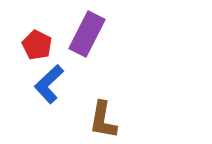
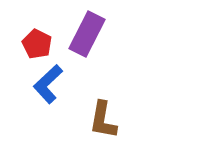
red pentagon: moved 1 px up
blue L-shape: moved 1 px left
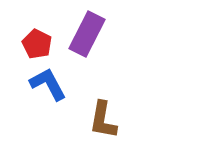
blue L-shape: rotated 105 degrees clockwise
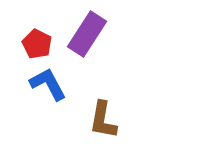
purple rectangle: rotated 6 degrees clockwise
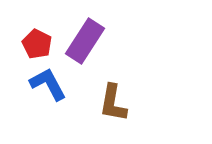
purple rectangle: moved 2 px left, 7 px down
brown L-shape: moved 10 px right, 17 px up
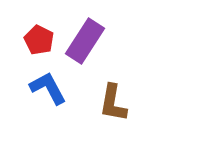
red pentagon: moved 2 px right, 4 px up
blue L-shape: moved 4 px down
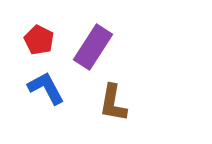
purple rectangle: moved 8 px right, 6 px down
blue L-shape: moved 2 px left
